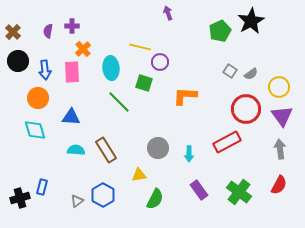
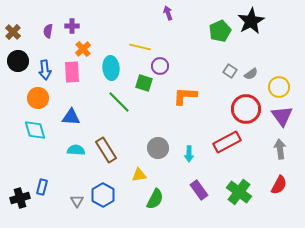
purple circle: moved 4 px down
gray triangle: rotated 24 degrees counterclockwise
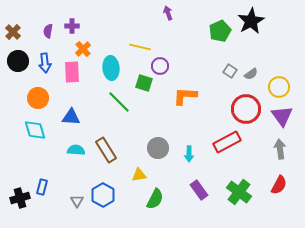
blue arrow: moved 7 px up
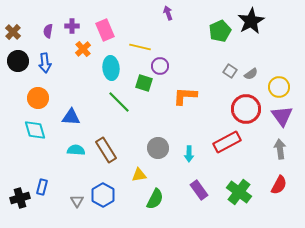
pink rectangle: moved 33 px right, 42 px up; rotated 20 degrees counterclockwise
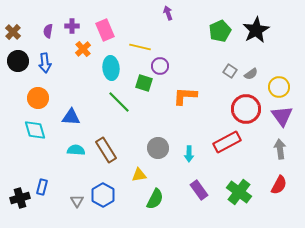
black star: moved 5 px right, 9 px down
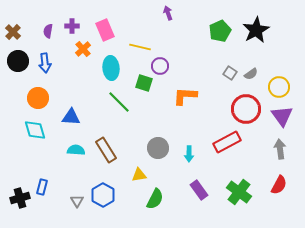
gray square: moved 2 px down
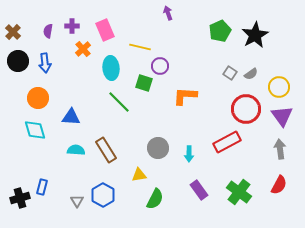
black star: moved 1 px left, 5 px down
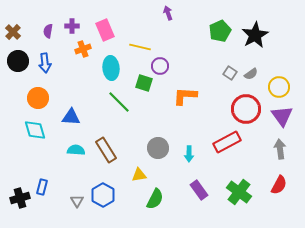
orange cross: rotated 21 degrees clockwise
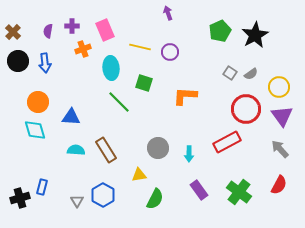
purple circle: moved 10 px right, 14 px up
orange circle: moved 4 px down
gray arrow: rotated 36 degrees counterclockwise
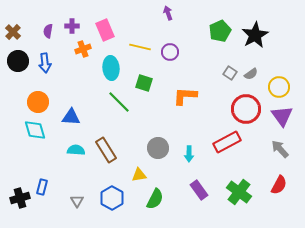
blue hexagon: moved 9 px right, 3 px down
